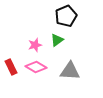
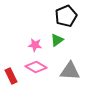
pink star: rotated 24 degrees clockwise
red rectangle: moved 9 px down
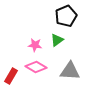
red rectangle: rotated 56 degrees clockwise
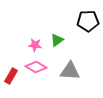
black pentagon: moved 22 px right, 5 px down; rotated 20 degrees clockwise
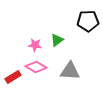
red rectangle: moved 2 px right, 1 px down; rotated 28 degrees clockwise
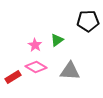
pink star: rotated 24 degrees clockwise
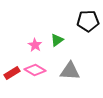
pink diamond: moved 1 px left, 3 px down
red rectangle: moved 1 px left, 4 px up
